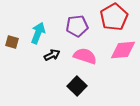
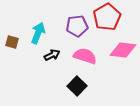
red pentagon: moved 7 px left
pink diamond: rotated 12 degrees clockwise
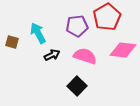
cyan arrow: rotated 50 degrees counterclockwise
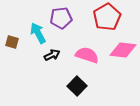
purple pentagon: moved 16 px left, 8 px up
pink semicircle: moved 2 px right, 1 px up
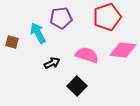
red pentagon: rotated 12 degrees clockwise
black arrow: moved 8 px down
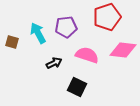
purple pentagon: moved 5 px right, 9 px down
black arrow: moved 2 px right
black square: moved 1 px down; rotated 18 degrees counterclockwise
